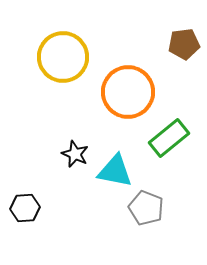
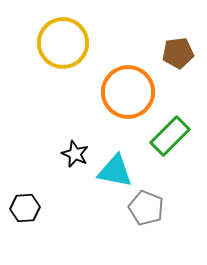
brown pentagon: moved 6 px left, 9 px down
yellow circle: moved 14 px up
green rectangle: moved 1 px right, 2 px up; rotated 6 degrees counterclockwise
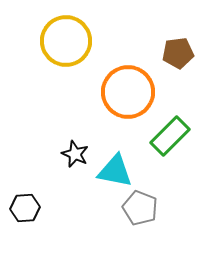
yellow circle: moved 3 px right, 2 px up
gray pentagon: moved 6 px left
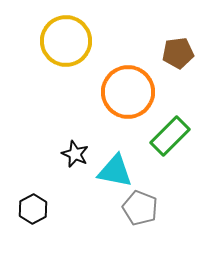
black hexagon: moved 8 px right, 1 px down; rotated 24 degrees counterclockwise
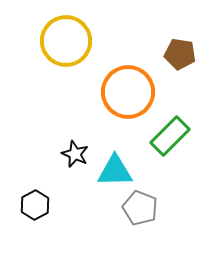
brown pentagon: moved 2 px right, 1 px down; rotated 16 degrees clockwise
cyan triangle: rotated 12 degrees counterclockwise
black hexagon: moved 2 px right, 4 px up
